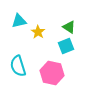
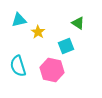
cyan triangle: moved 1 px up
green triangle: moved 9 px right, 4 px up
pink hexagon: moved 3 px up
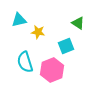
yellow star: rotated 24 degrees counterclockwise
cyan semicircle: moved 7 px right, 4 px up
pink hexagon: rotated 25 degrees clockwise
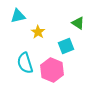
cyan triangle: moved 1 px left, 4 px up
yellow star: rotated 24 degrees clockwise
cyan semicircle: moved 1 px down
pink hexagon: rotated 15 degrees counterclockwise
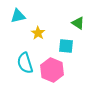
yellow star: moved 1 px down
cyan square: rotated 28 degrees clockwise
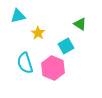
green triangle: moved 2 px right, 1 px down
cyan square: rotated 35 degrees counterclockwise
pink hexagon: moved 1 px right, 2 px up
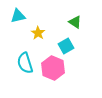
green triangle: moved 5 px left, 2 px up
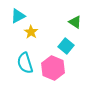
cyan triangle: rotated 14 degrees counterclockwise
yellow star: moved 7 px left, 1 px up
cyan square: rotated 21 degrees counterclockwise
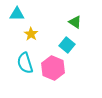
cyan triangle: moved 1 px left, 2 px up; rotated 28 degrees clockwise
yellow star: moved 2 px down
cyan square: moved 1 px right, 1 px up
